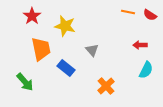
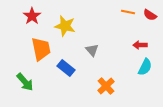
cyan semicircle: moved 1 px left, 3 px up
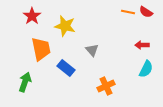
red semicircle: moved 4 px left, 3 px up
red arrow: moved 2 px right
cyan semicircle: moved 1 px right, 2 px down
green arrow: rotated 120 degrees counterclockwise
orange cross: rotated 18 degrees clockwise
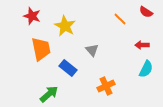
orange line: moved 8 px left, 7 px down; rotated 32 degrees clockwise
red star: rotated 18 degrees counterclockwise
yellow star: rotated 15 degrees clockwise
blue rectangle: moved 2 px right
green arrow: moved 24 px right, 12 px down; rotated 30 degrees clockwise
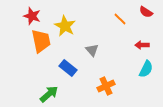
orange trapezoid: moved 8 px up
